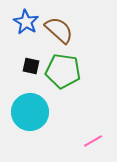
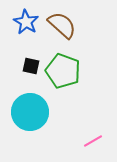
brown semicircle: moved 3 px right, 5 px up
green pentagon: rotated 12 degrees clockwise
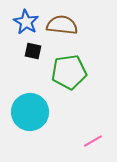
brown semicircle: rotated 36 degrees counterclockwise
black square: moved 2 px right, 15 px up
green pentagon: moved 6 px right, 1 px down; rotated 28 degrees counterclockwise
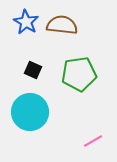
black square: moved 19 px down; rotated 12 degrees clockwise
green pentagon: moved 10 px right, 2 px down
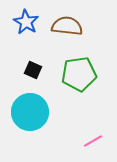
brown semicircle: moved 5 px right, 1 px down
